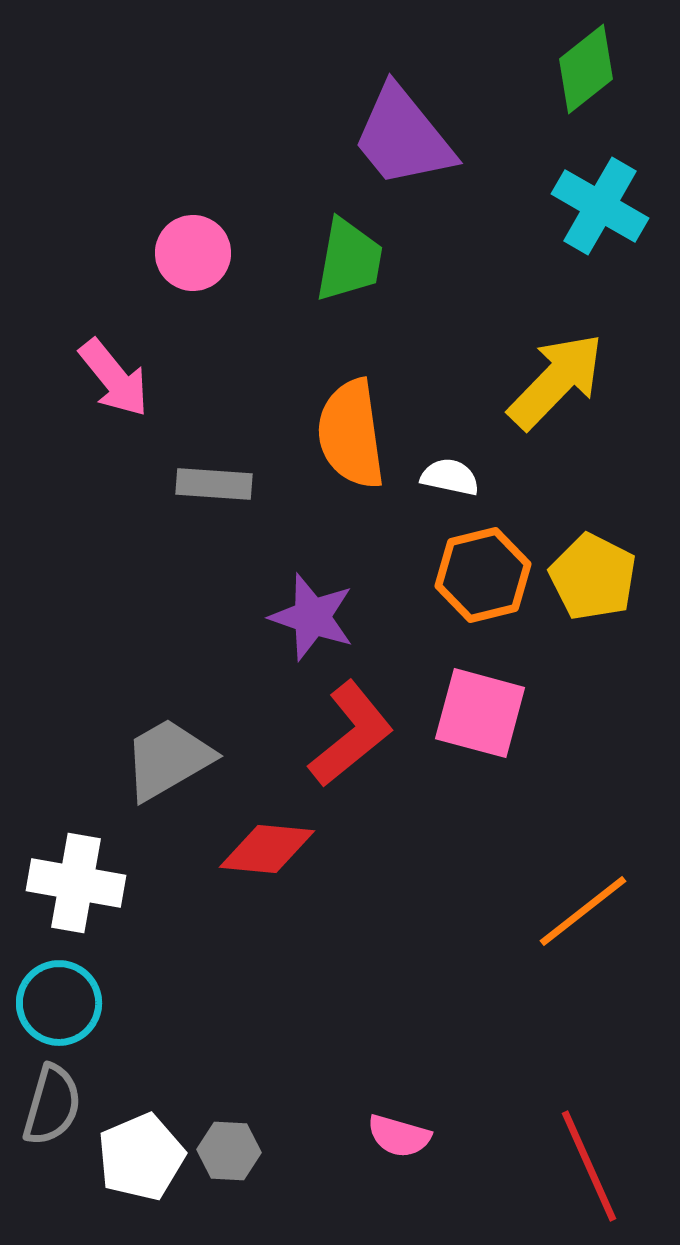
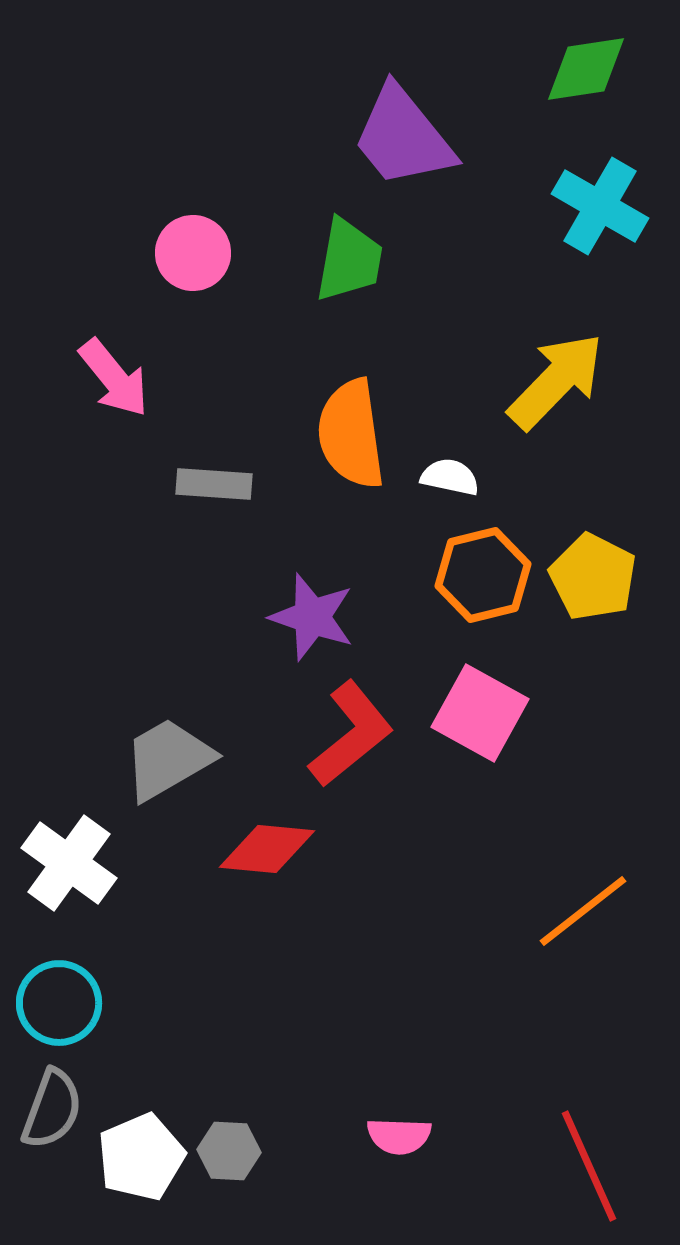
green diamond: rotated 30 degrees clockwise
pink square: rotated 14 degrees clockwise
white cross: moved 7 px left, 20 px up; rotated 26 degrees clockwise
gray semicircle: moved 4 px down; rotated 4 degrees clockwise
pink semicircle: rotated 14 degrees counterclockwise
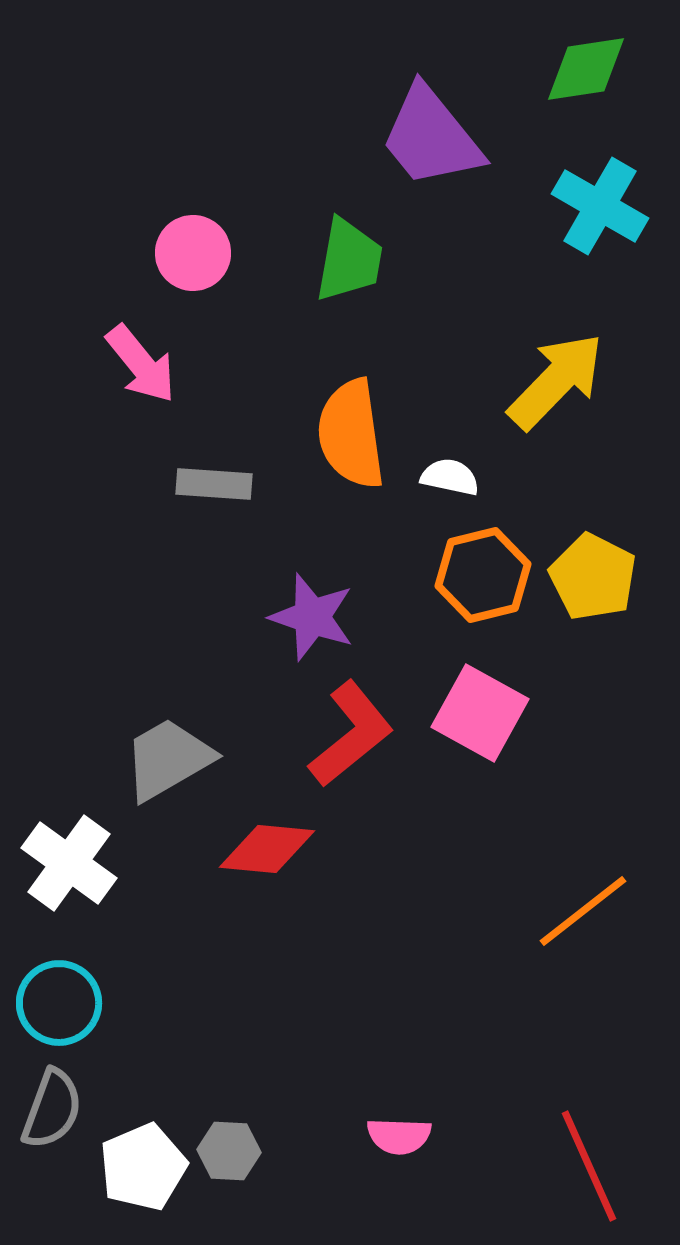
purple trapezoid: moved 28 px right
pink arrow: moved 27 px right, 14 px up
white pentagon: moved 2 px right, 10 px down
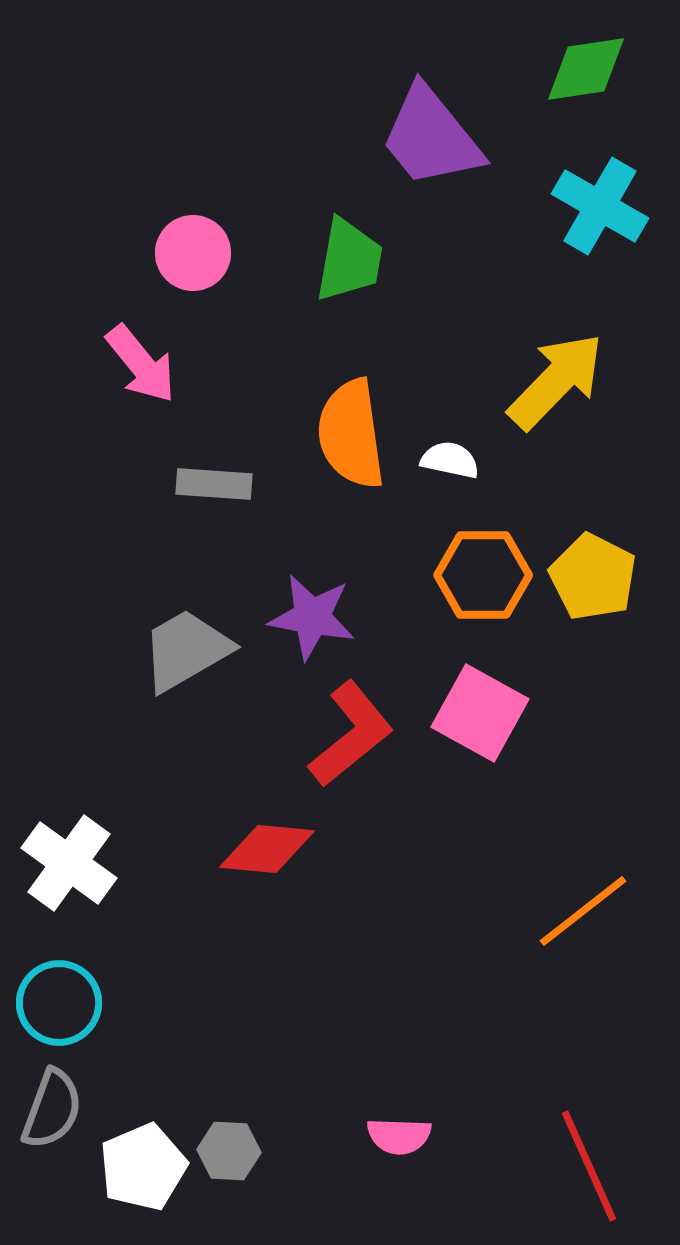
white semicircle: moved 17 px up
orange hexagon: rotated 14 degrees clockwise
purple star: rotated 8 degrees counterclockwise
gray trapezoid: moved 18 px right, 109 px up
